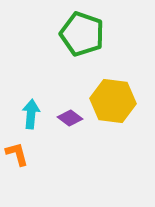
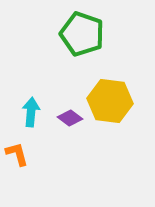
yellow hexagon: moved 3 px left
cyan arrow: moved 2 px up
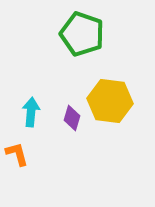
purple diamond: moved 2 px right; rotated 70 degrees clockwise
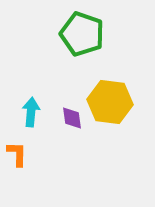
yellow hexagon: moved 1 px down
purple diamond: rotated 25 degrees counterclockwise
orange L-shape: rotated 16 degrees clockwise
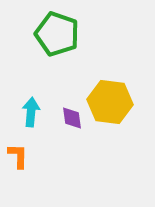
green pentagon: moved 25 px left
orange L-shape: moved 1 px right, 2 px down
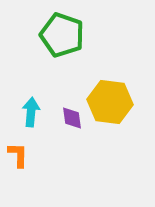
green pentagon: moved 5 px right, 1 px down
orange L-shape: moved 1 px up
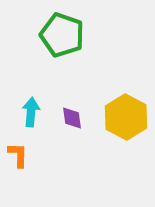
yellow hexagon: moved 16 px right, 15 px down; rotated 21 degrees clockwise
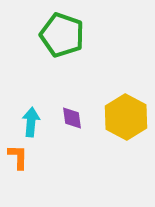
cyan arrow: moved 10 px down
orange L-shape: moved 2 px down
